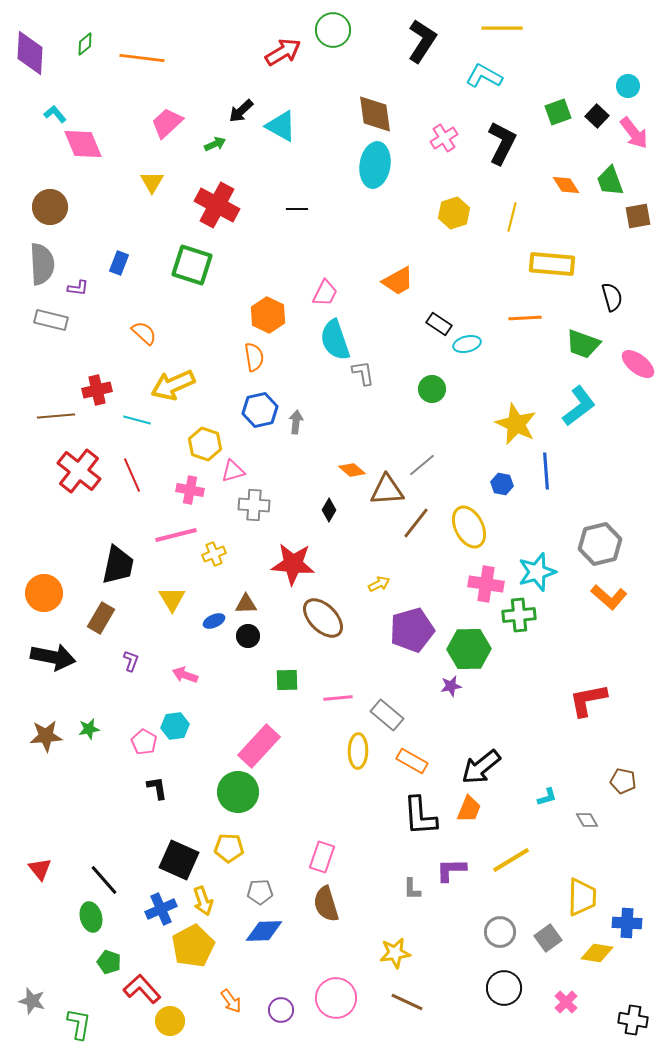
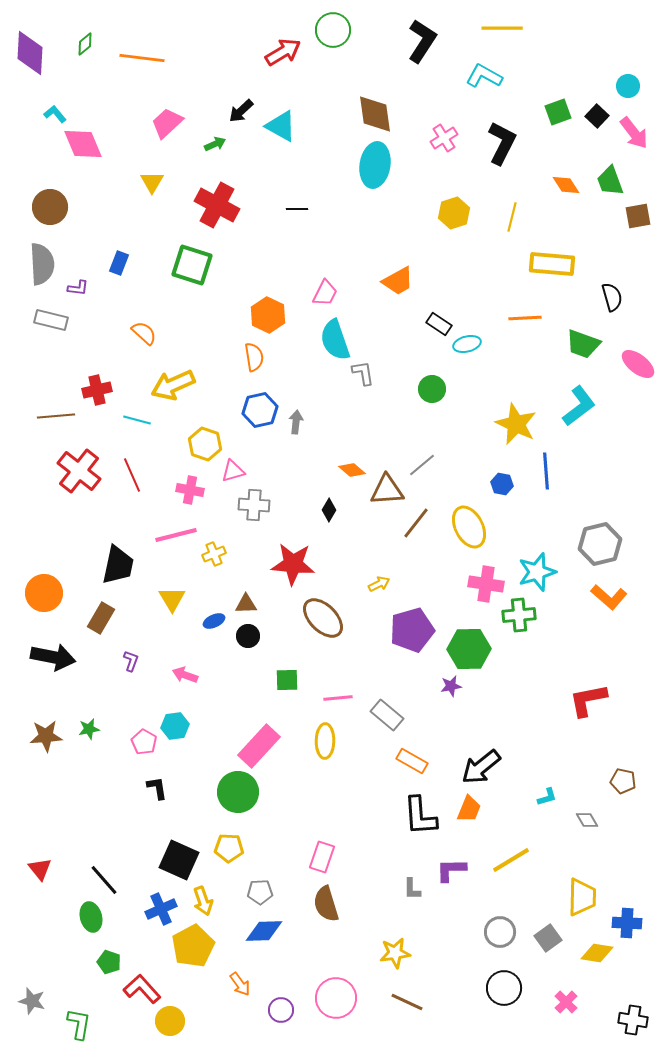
yellow ellipse at (358, 751): moved 33 px left, 10 px up
orange arrow at (231, 1001): moved 9 px right, 17 px up
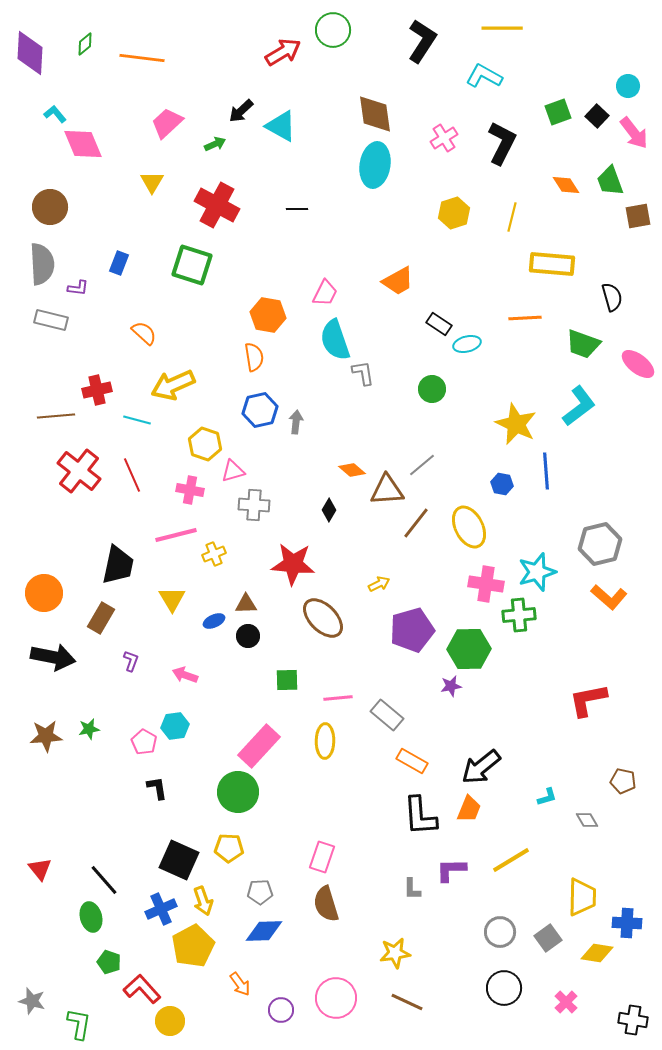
orange hexagon at (268, 315): rotated 16 degrees counterclockwise
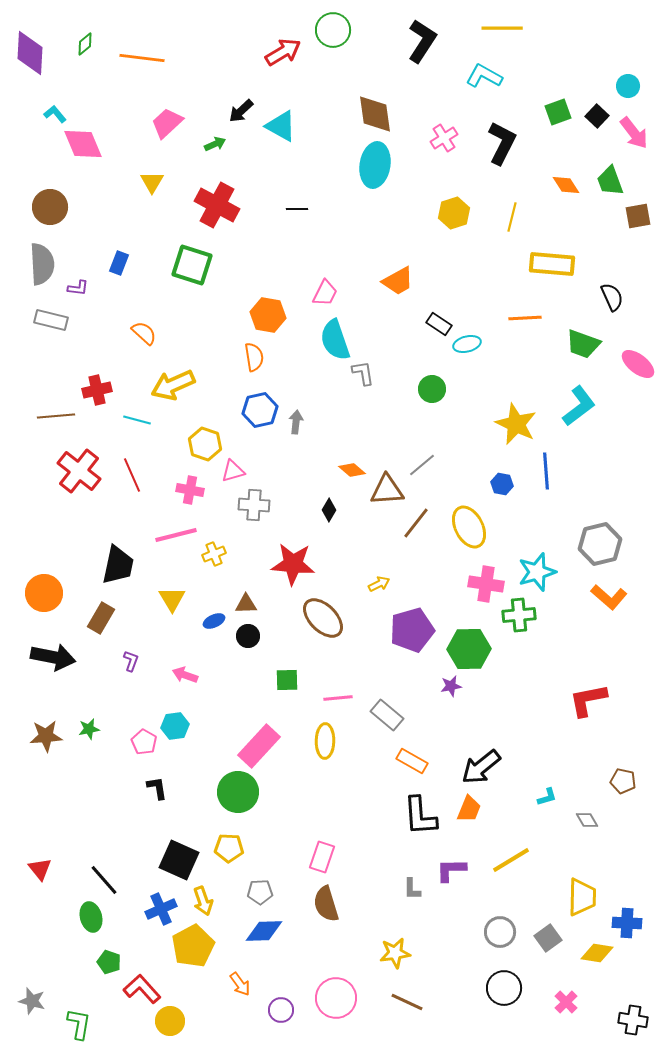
black semicircle at (612, 297): rotated 8 degrees counterclockwise
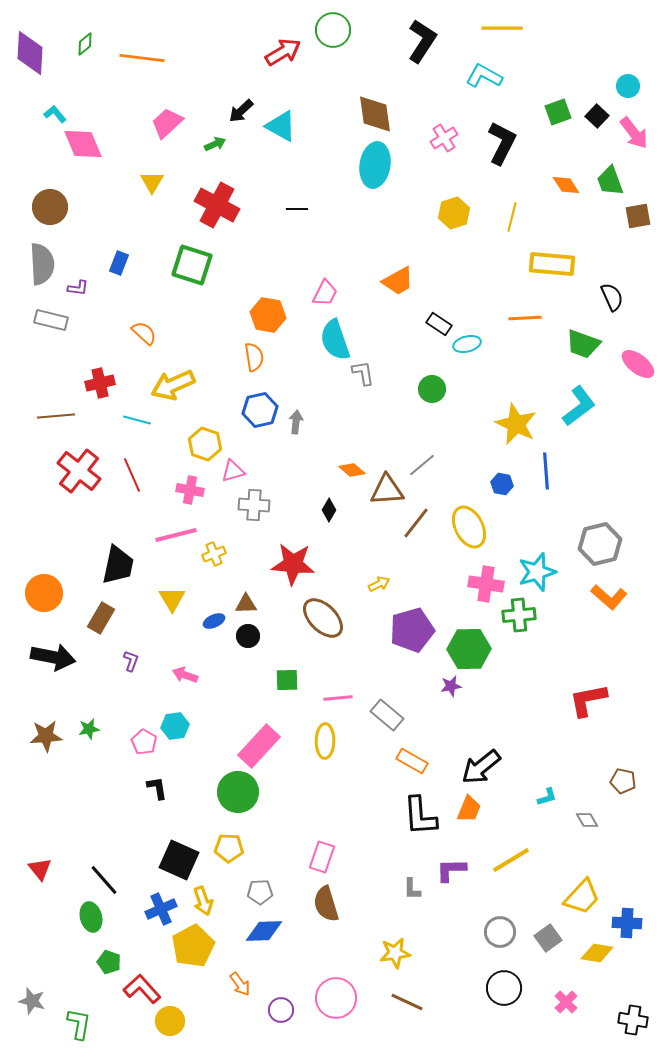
red cross at (97, 390): moved 3 px right, 7 px up
yellow trapezoid at (582, 897): rotated 42 degrees clockwise
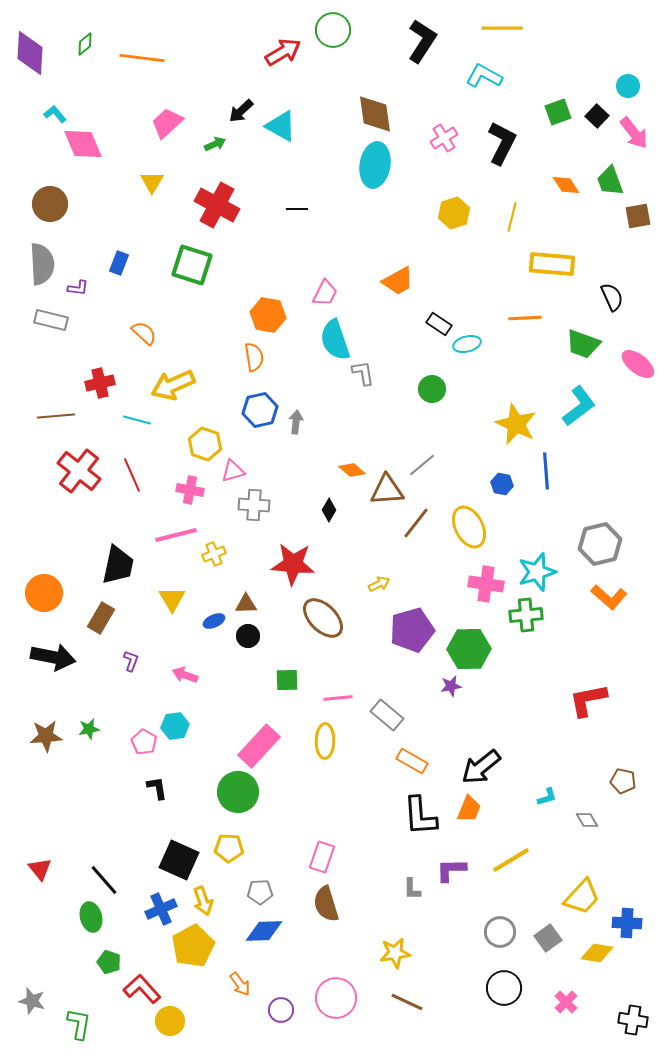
brown circle at (50, 207): moved 3 px up
green cross at (519, 615): moved 7 px right
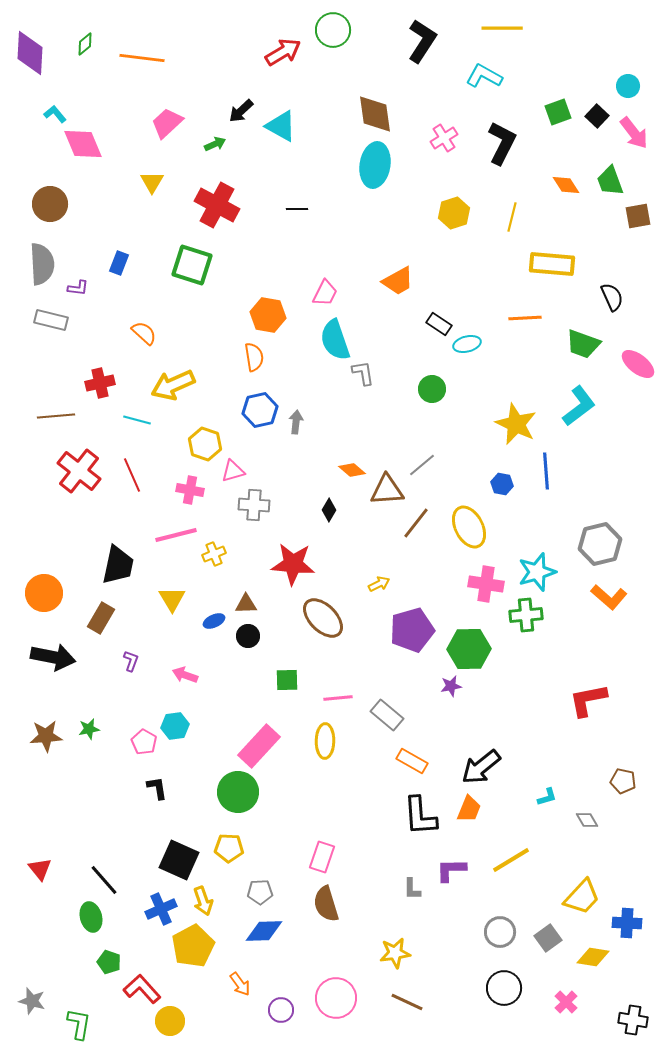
yellow diamond at (597, 953): moved 4 px left, 4 px down
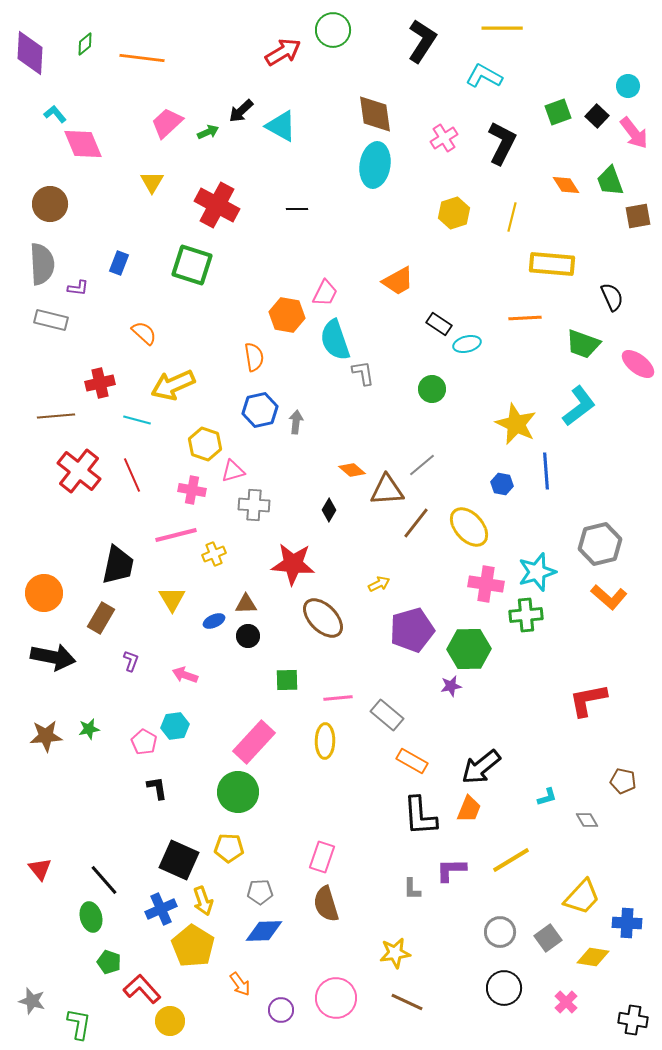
green arrow at (215, 144): moved 7 px left, 12 px up
orange hexagon at (268, 315): moved 19 px right
pink cross at (190, 490): moved 2 px right
yellow ellipse at (469, 527): rotated 15 degrees counterclockwise
pink rectangle at (259, 746): moved 5 px left, 4 px up
yellow pentagon at (193, 946): rotated 12 degrees counterclockwise
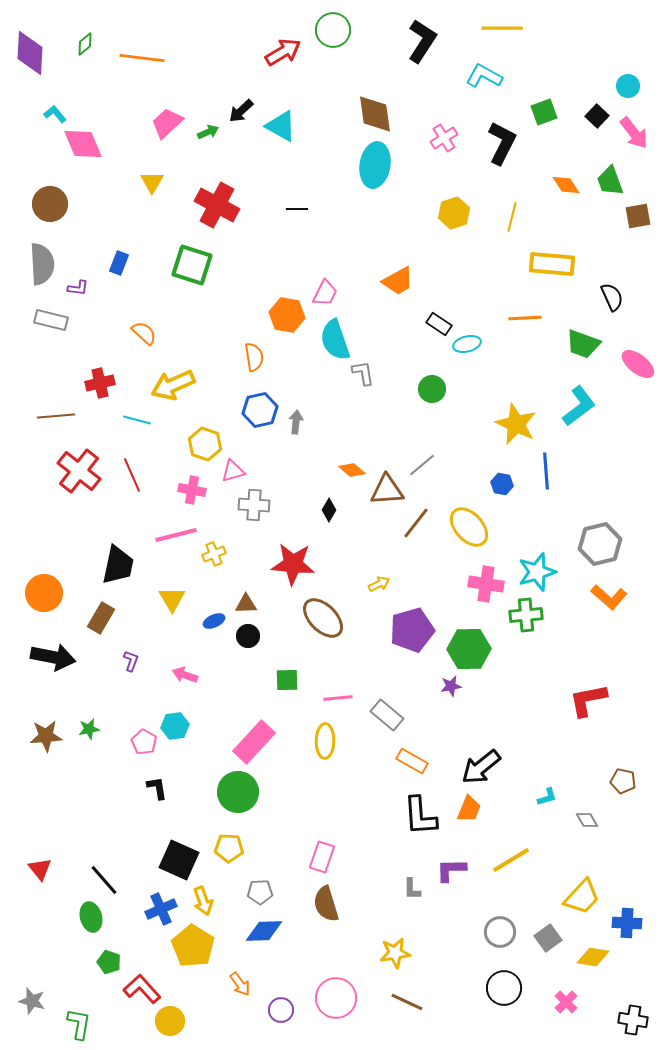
green square at (558, 112): moved 14 px left
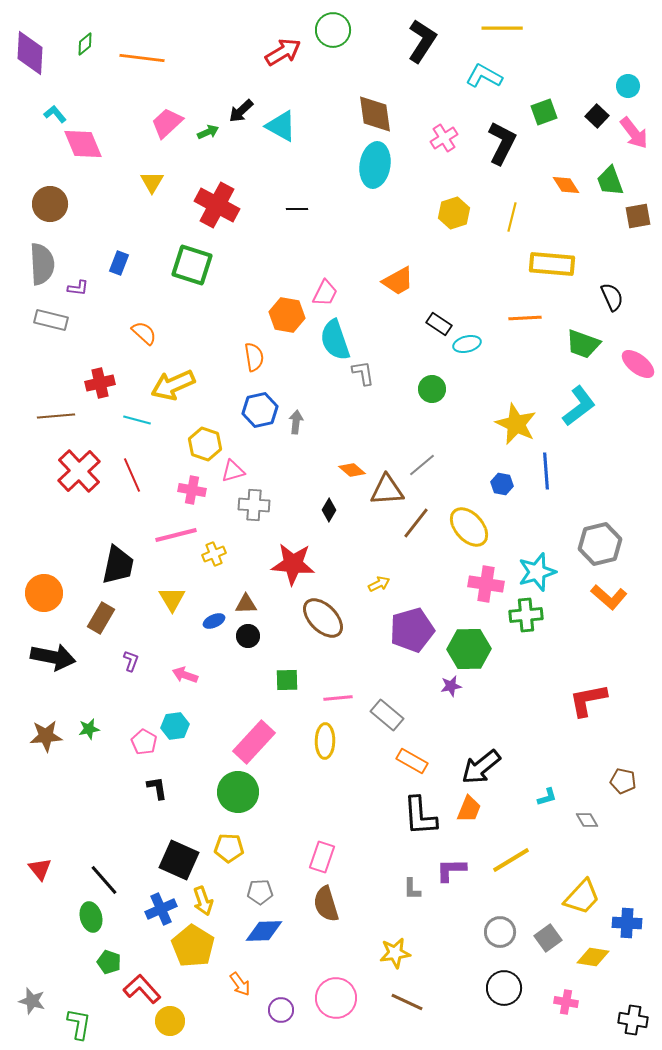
red cross at (79, 471): rotated 9 degrees clockwise
pink cross at (566, 1002): rotated 35 degrees counterclockwise
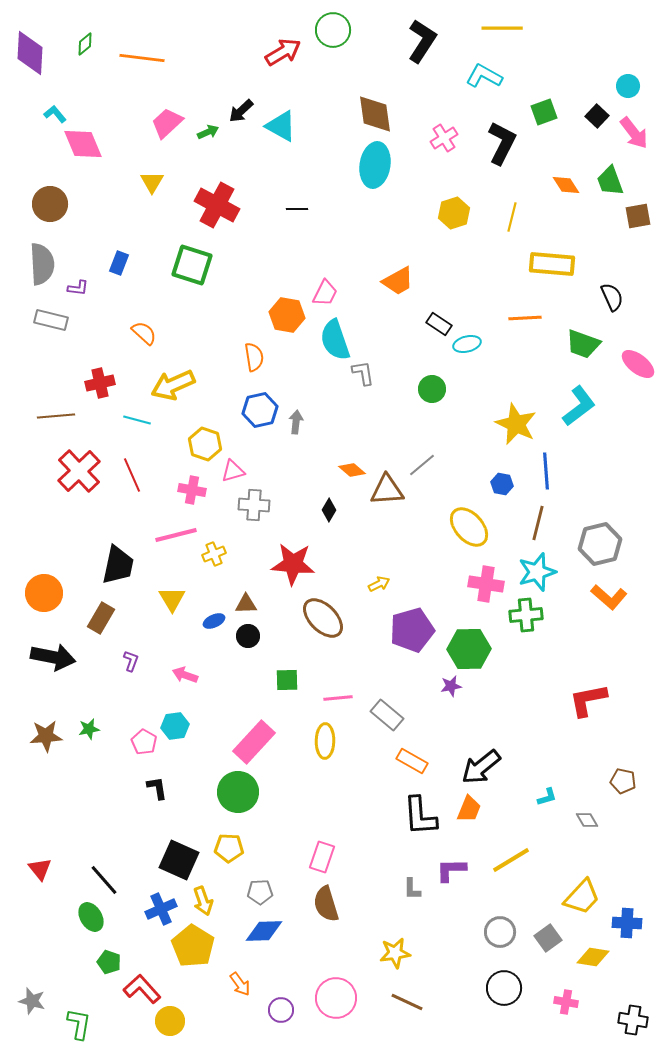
brown line at (416, 523): moved 122 px right; rotated 24 degrees counterclockwise
green ellipse at (91, 917): rotated 16 degrees counterclockwise
